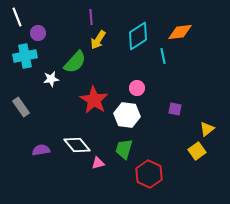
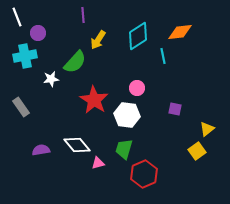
purple line: moved 8 px left, 2 px up
red hexagon: moved 5 px left; rotated 12 degrees clockwise
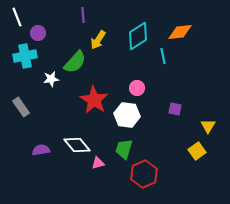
yellow triangle: moved 1 px right, 3 px up; rotated 21 degrees counterclockwise
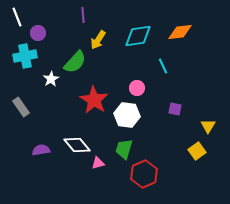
cyan diamond: rotated 24 degrees clockwise
cyan line: moved 10 px down; rotated 14 degrees counterclockwise
white star: rotated 21 degrees counterclockwise
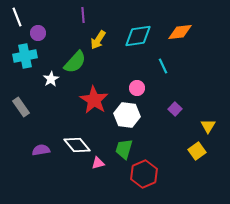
purple square: rotated 32 degrees clockwise
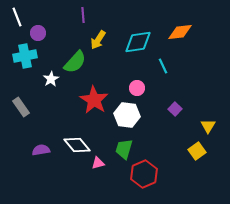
cyan diamond: moved 6 px down
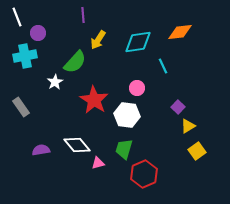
white star: moved 4 px right, 3 px down
purple square: moved 3 px right, 2 px up
yellow triangle: moved 20 px left; rotated 28 degrees clockwise
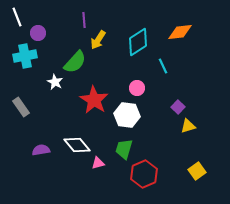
purple line: moved 1 px right, 5 px down
cyan diamond: rotated 24 degrees counterclockwise
white star: rotated 14 degrees counterclockwise
yellow triangle: rotated 14 degrees clockwise
yellow square: moved 20 px down
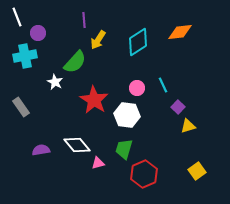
cyan line: moved 19 px down
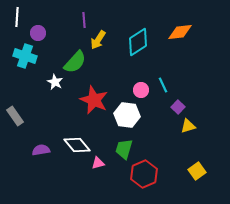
white line: rotated 24 degrees clockwise
cyan cross: rotated 30 degrees clockwise
pink circle: moved 4 px right, 2 px down
red star: rotated 8 degrees counterclockwise
gray rectangle: moved 6 px left, 9 px down
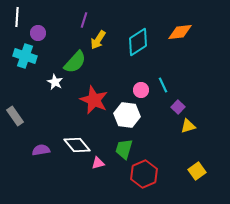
purple line: rotated 21 degrees clockwise
